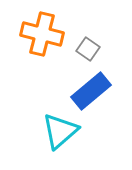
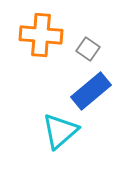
orange cross: moved 1 px left, 1 px down; rotated 9 degrees counterclockwise
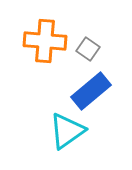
orange cross: moved 4 px right, 6 px down
cyan triangle: moved 7 px right; rotated 6 degrees clockwise
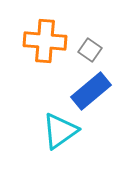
gray square: moved 2 px right, 1 px down
cyan triangle: moved 7 px left
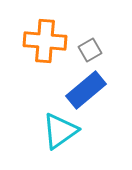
gray square: rotated 25 degrees clockwise
blue rectangle: moved 5 px left, 1 px up
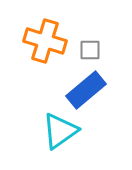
orange cross: rotated 12 degrees clockwise
gray square: rotated 30 degrees clockwise
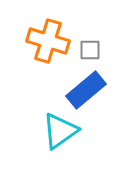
orange cross: moved 3 px right
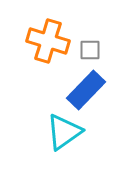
blue rectangle: rotated 6 degrees counterclockwise
cyan triangle: moved 4 px right, 1 px down
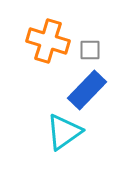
blue rectangle: moved 1 px right
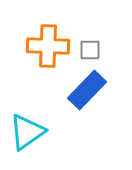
orange cross: moved 5 px down; rotated 15 degrees counterclockwise
cyan triangle: moved 37 px left
